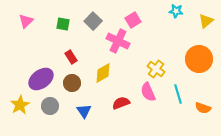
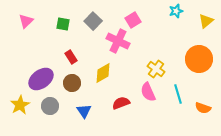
cyan star: rotated 24 degrees counterclockwise
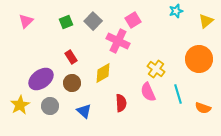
green square: moved 3 px right, 2 px up; rotated 32 degrees counterclockwise
red semicircle: rotated 108 degrees clockwise
blue triangle: rotated 14 degrees counterclockwise
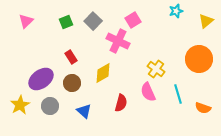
red semicircle: rotated 18 degrees clockwise
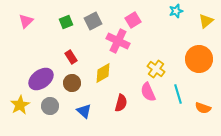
gray square: rotated 18 degrees clockwise
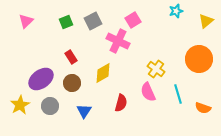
blue triangle: rotated 21 degrees clockwise
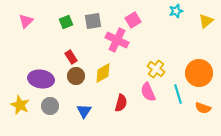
gray square: rotated 18 degrees clockwise
pink cross: moved 1 px left, 1 px up
orange circle: moved 14 px down
purple ellipse: rotated 45 degrees clockwise
brown circle: moved 4 px right, 7 px up
yellow star: rotated 18 degrees counterclockwise
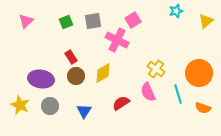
red semicircle: rotated 138 degrees counterclockwise
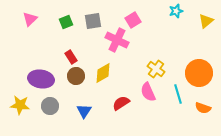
pink triangle: moved 4 px right, 2 px up
yellow star: rotated 18 degrees counterclockwise
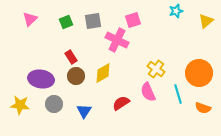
pink square: rotated 14 degrees clockwise
gray circle: moved 4 px right, 2 px up
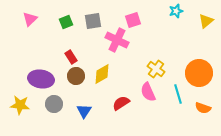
yellow diamond: moved 1 px left, 1 px down
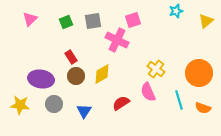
cyan line: moved 1 px right, 6 px down
